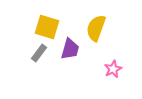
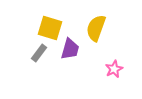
yellow square: moved 3 px right, 1 px down
pink star: moved 1 px right
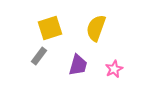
yellow square: rotated 35 degrees counterclockwise
purple trapezoid: moved 8 px right, 16 px down
gray rectangle: moved 3 px down
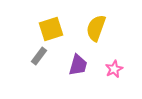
yellow square: moved 1 px right, 1 px down
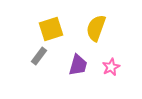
pink star: moved 3 px left, 2 px up
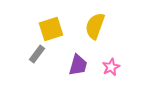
yellow semicircle: moved 1 px left, 2 px up
gray rectangle: moved 2 px left, 2 px up
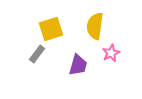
yellow semicircle: rotated 12 degrees counterclockwise
pink star: moved 14 px up
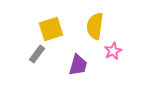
pink star: moved 2 px right, 2 px up
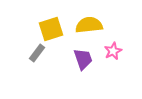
yellow semicircle: moved 6 px left, 1 px up; rotated 76 degrees clockwise
gray rectangle: moved 1 px up
purple trapezoid: moved 5 px right, 6 px up; rotated 35 degrees counterclockwise
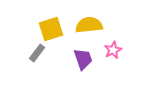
pink star: moved 1 px up
